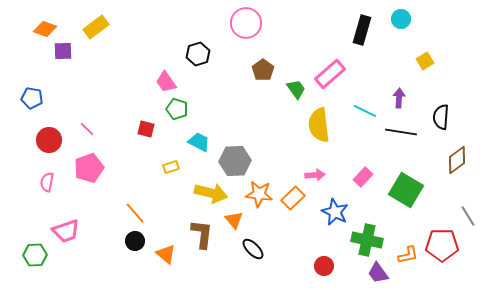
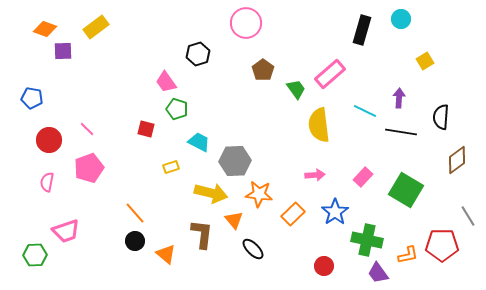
orange rectangle at (293, 198): moved 16 px down
blue star at (335, 212): rotated 12 degrees clockwise
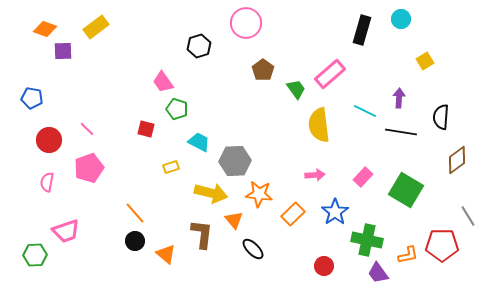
black hexagon at (198, 54): moved 1 px right, 8 px up
pink trapezoid at (166, 82): moved 3 px left
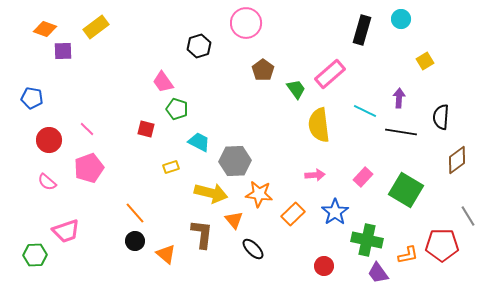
pink semicircle at (47, 182): rotated 60 degrees counterclockwise
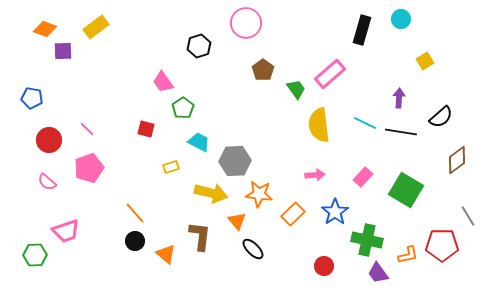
green pentagon at (177, 109): moved 6 px right, 1 px up; rotated 20 degrees clockwise
cyan line at (365, 111): moved 12 px down
black semicircle at (441, 117): rotated 135 degrees counterclockwise
orange triangle at (234, 220): moved 3 px right, 1 px down
brown L-shape at (202, 234): moved 2 px left, 2 px down
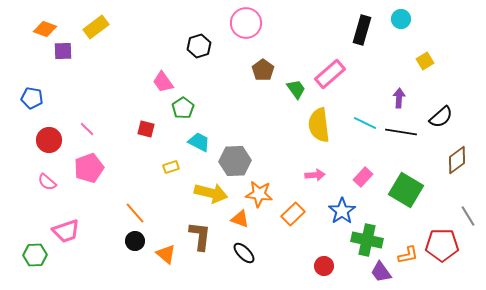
blue star at (335, 212): moved 7 px right, 1 px up
orange triangle at (237, 221): moved 3 px right, 2 px up; rotated 30 degrees counterclockwise
black ellipse at (253, 249): moved 9 px left, 4 px down
purple trapezoid at (378, 273): moved 3 px right, 1 px up
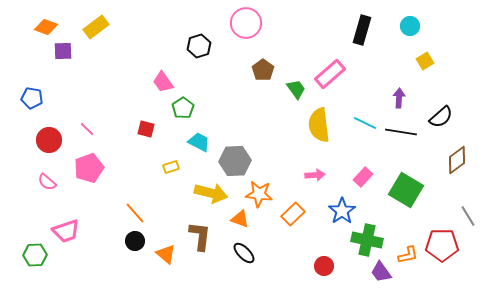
cyan circle at (401, 19): moved 9 px right, 7 px down
orange diamond at (45, 29): moved 1 px right, 2 px up
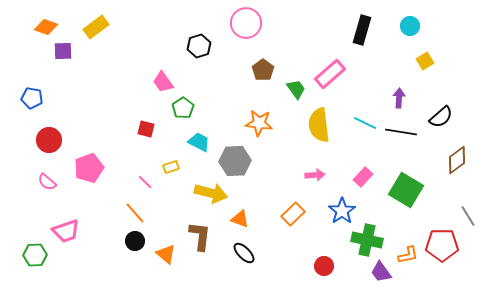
pink line at (87, 129): moved 58 px right, 53 px down
orange star at (259, 194): moved 71 px up
